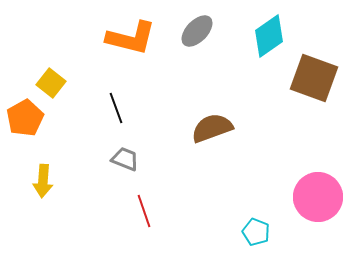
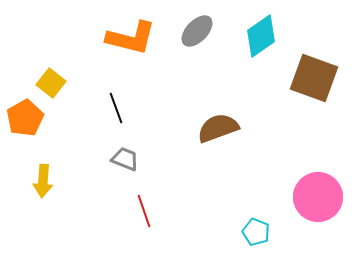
cyan diamond: moved 8 px left
brown semicircle: moved 6 px right
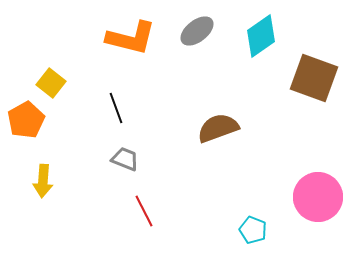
gray ellipse: rotated 8 degrees clockwise
orange pentagon: moved 1 px right, 2 px down
red line: rotated 8 degrees counterclockwise
cyan pentagon: moved 3 px left, 2 px up
